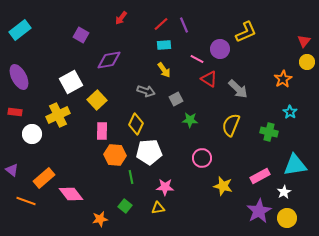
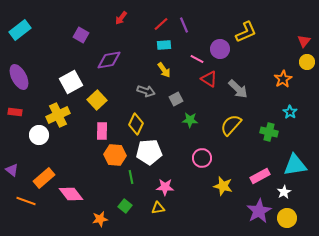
yellow semicircle at (231, 125): rotated 20 degrees clockwise
white circle at (32, 134): moved 7 px right, 1 px down
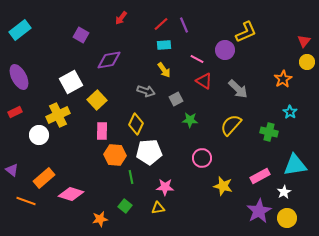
purple circle at (220, 49): moved 5 px right, 1 px down
red triangle at (209, 79): moved 5 px left, 2 px down
red rectangle at (15, 112): rotated 32 degrees counterclockwise
pink diamond at (71, 194): rotated 35 degrees counterclockwise
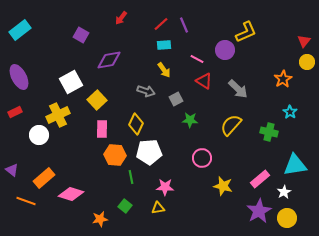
pink rectangle at (102, 131): moved 2 px up
pink rectangle at (260, 176): moved 3 px down; rotated 12 degrees counterclockwise
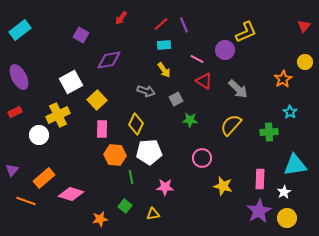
red triangle at (304, 41): moved 15 px up
yellow circle at (307, 62): moved 2 px left
green cross at (269, 132): rotated 18 degrees counterclockwise
purple triangle at (12, 170): rotated 32 degrees clockwise
pink rectangle at (260, 179): rotated 48 degrees counterclockwise
yellow triangle at (158, 208): moved 5 px left, 6 px down
